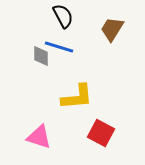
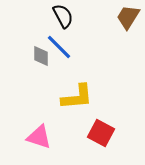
brown trapezoid: moved 16 px right, 12 px up
blue line: rotated 28 degrees clockwise
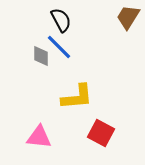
black semicircle: moved 2 px left, 4 px down
pink triangle: rotated 12 degrees counterclockwise
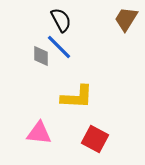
brown trapezoid: moved 2 px left, 2 px down
yellow L-shape: rotated 8 degrees clockwise
red square: moved 6 px left, 6 px down
pink triangle: moved 4 px up
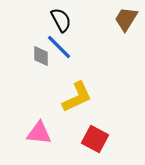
yellow L-shape: rotated 28 degrees counterclockwise
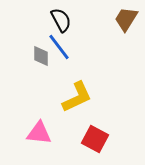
blue line: rotated 8 degrees clockwise
